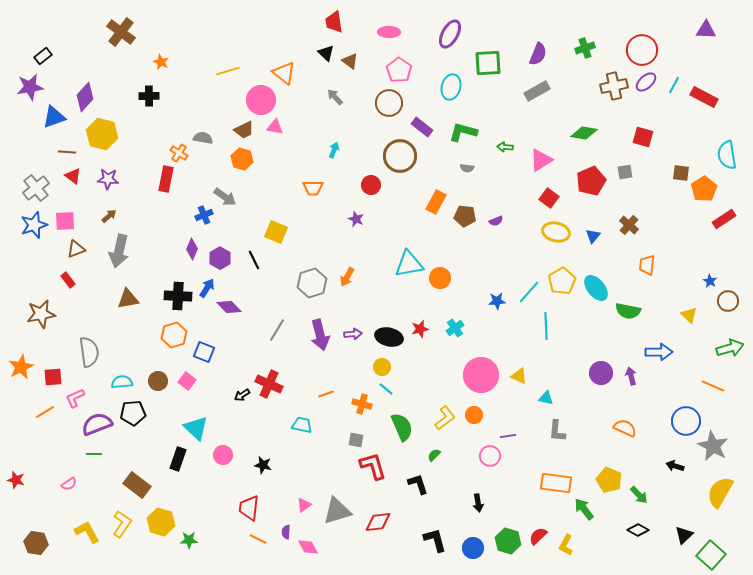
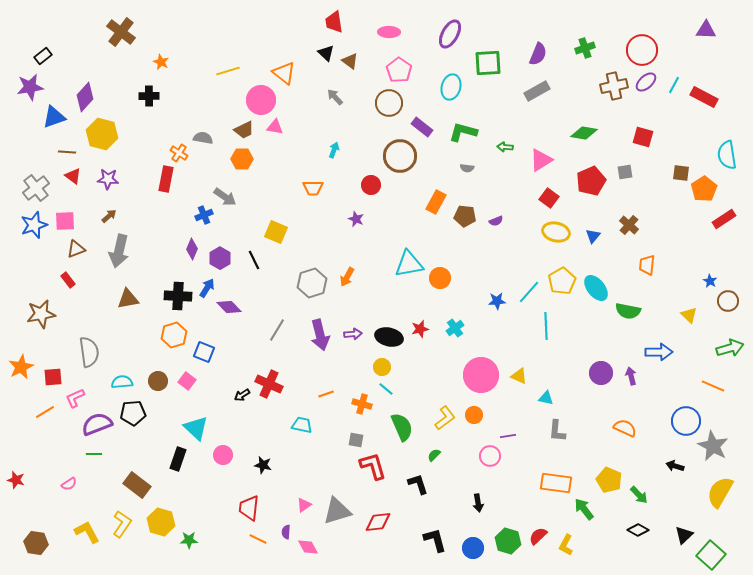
orange hexagon at (242, 159): rotated 15 degrees counterclockwise
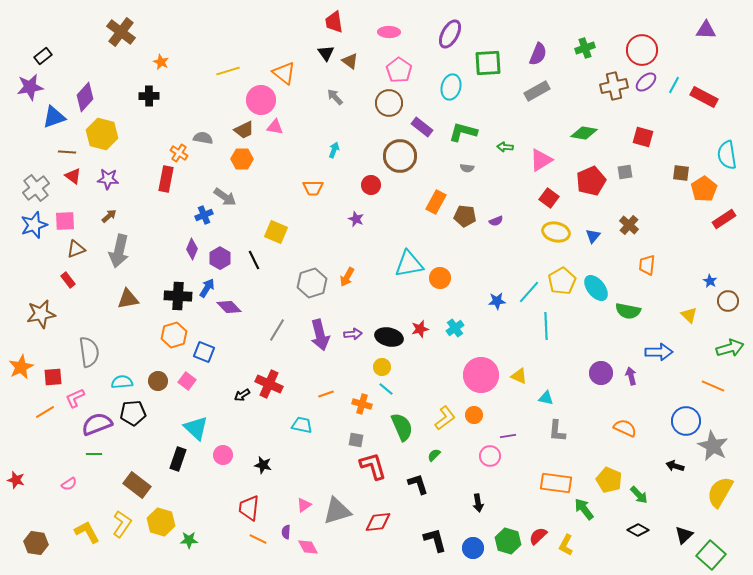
black triangle at (326, 53): rotated 12 degrees clockwise
